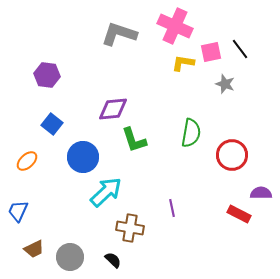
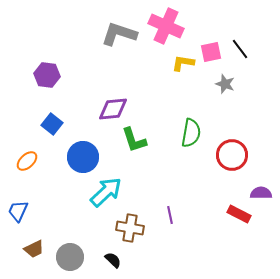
pink cross: moved 9 px left
purple line: moved 2 px left, 7 px down
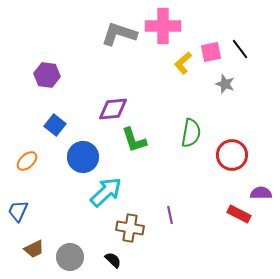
pink cross: moved 3 px left; rotated 24 degrees counterclockwise
yellow L-shape: rotated 50 degrees counterclockwise
blue square: moved 3 px right, 1 px down
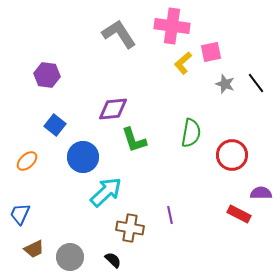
pink cross: moved 9 px right; rotated 8 degrees clockwise
gray L-shape: rotated 39 degrees clockwise
black line: moved 16 px right, 34 px down
blue trapezoid: moved 2 px right, 3 px down
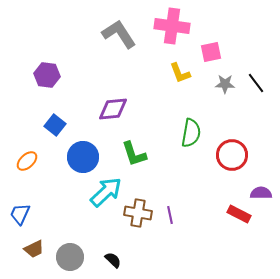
yellow L-shape: moved 3 px left, 10 px down; rotated 70 degrees counterclockwise
gray star: rotated 18 degrees counterclockwise
green L-shape: moved 14 px down
brown cross: moved 8 px right, 15 px up
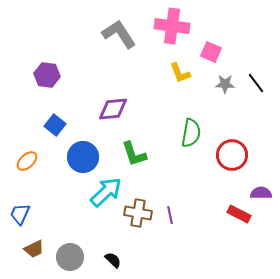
pink square: rotated 35 degrees clockwise
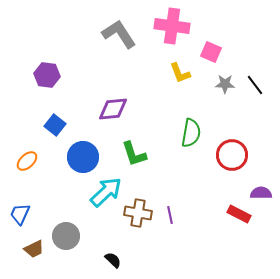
black line: moved 1 px left, 2 px down
gray circle: moved 4 px left, 21 px up
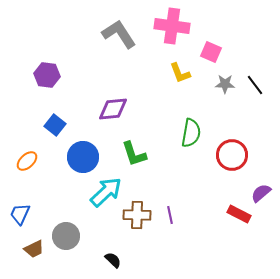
purple semicircle: rotated 40 degrees counterclockwise
brown cross: moved 1 px left, 2 px down; rotated 8 degrees counterclockwise
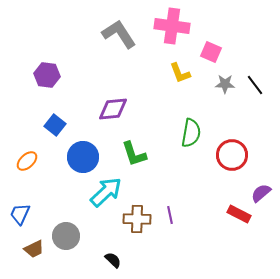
brown cross: moved 4 px down
